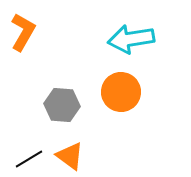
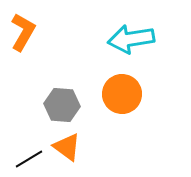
orange circle: moved 1 px right, 2 px down
orange triangle: moved 3 px left, 9 px up
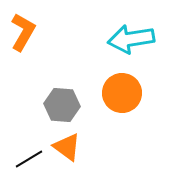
orange circle: moved 1 px up
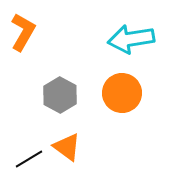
gray hexagon: moved 2 px left, 10 px up; rotated 24 degrees clockwise
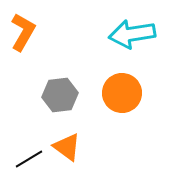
cyan arrow: moved 1 px right, 5 px up
gray hexagon: rotated 24 degrees clockwise
